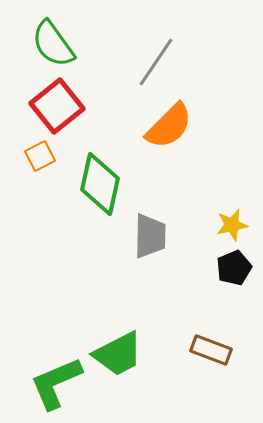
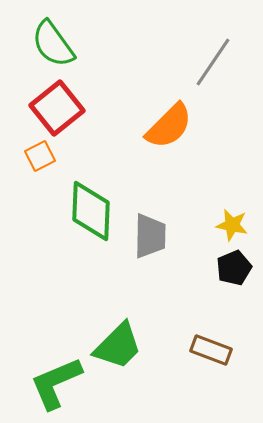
gray line: moved 57 px right
red square: moved 2 px down
green diamond: moved 9 px left, 27 px down; rotated 10 degrees counterclockwise
yellow star: rotated 24 degrees clockwise
green trapezoid: moved 8 px up; rotated 18 degrees counterclockwise
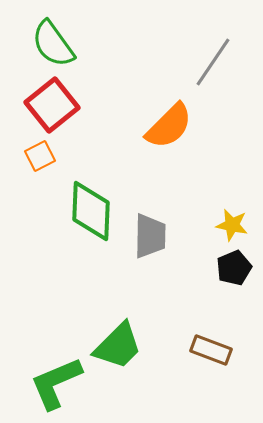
red square: moved 5 px left, 3 px up
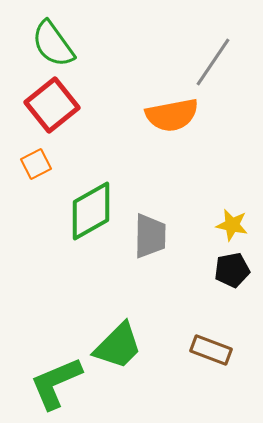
orange semicircle: moved 3 px right, 11 px up; rotated 34 degrees clockwise
orange square: moved 4 px left, 8 px down
green diamond: rotated 58 degrees clockwise
black pentagon: moved 2 px left, 2 px down; rotated 12 degrees clockwise
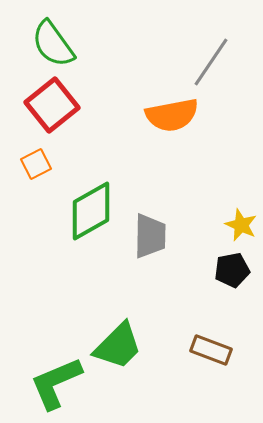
gray line: moved 2 px left
yellow star: moved 9 px right; rotated 12 degrees clockwise
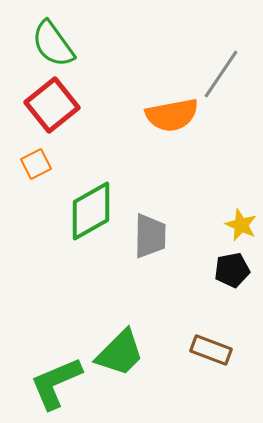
gray line: moved 10 px right, 12 px down
green trapezoid: moved 2 px right, 7 px down
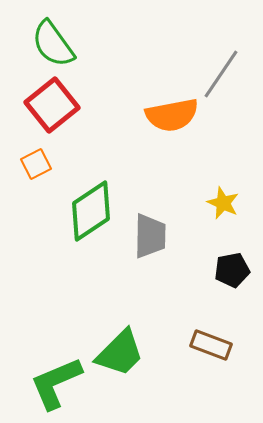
green diamond: rotated 4 degrees counterclockwise
yellow star: moved 18 px left, 22 px up
brown rectangle: moved 5 px up
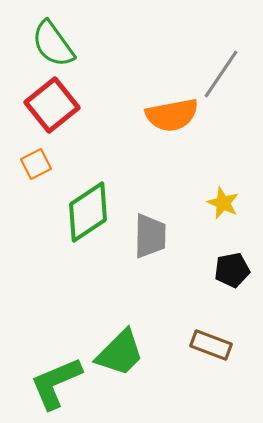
green diamond: moved 3 px left, 1 px down
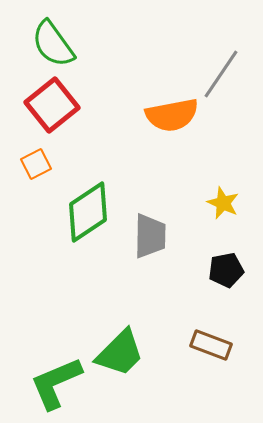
black pentagon: moved 6 px left
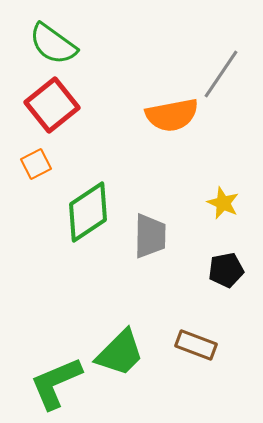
green semicircle: rotated 18 degrees counterclockwise
brown rectangle: moved 15 px left
